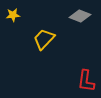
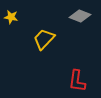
yellow star: moved 2 px left, 2 px down; rotated 16 degrees clockwise
red L-shape: moved 9 px left
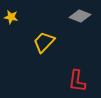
yellow trapezoid: moved 3 px down
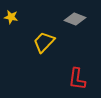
gray diamond: moved 5 px left, 3 px down
red L-shape: moved 2 px up
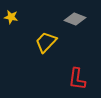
yellow trapezoid: moved 2 px right
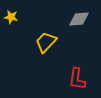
gray diamond: moved 4 px right; rotated 25 degrees counterclockwise
